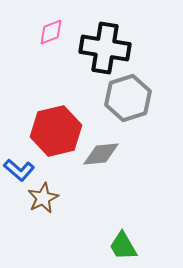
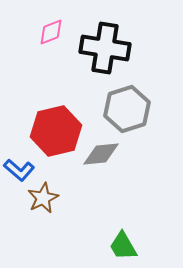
gray hexagon: moved 1 px left, 11 px down
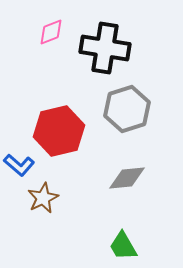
red hexagon: moved 3 px right
gray diamond: moved 26 px right, 24 px down
blue L-shape: moved 5 px up
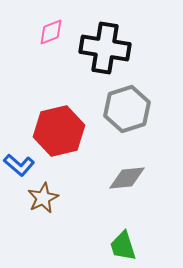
green trapezoid: rotated 12 degrees clockwise
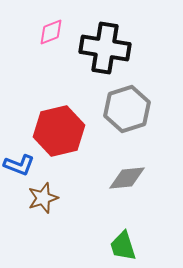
blue L-shape: rotated 20 degrees counterclockwise
brown star: rotated 8 degrees clockwise
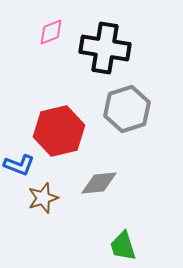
gray diamond: moved 28 px left, 5 px down
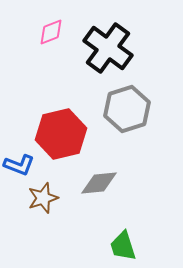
black cross: moved 3 px right; rotated 27 degrees clockwise
red hexagon: moved 2 px right, 3 px down
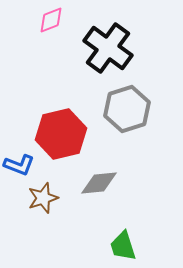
pink diamond: moved 12 px up
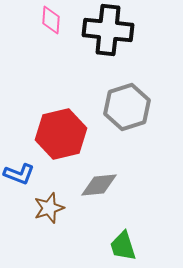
pink diamond: rotated 64 degrees counterclockwise
black cross: moved 18 px up; rotated 30 degrees counterclockwise
gray hexagon: moved 2 px up
blue L-shape: moved 9 px down
gray diamond: moved 2 px down
brown star: moved 6 px right, 10 px down
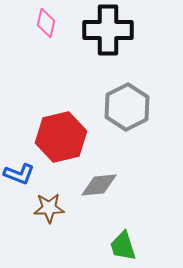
pink diamond: moved 5 px left, 3 px down; rotated 8 degrees clockwise
black cross: rotated 6 degrees counterclockwise
gray hexagon: rotated 9 degrees counterclockwise
red hexagon: moved 3 px down
brown star: rotated 16 degrees clockwise
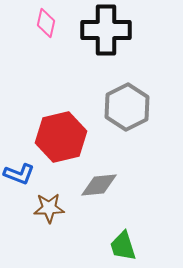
black cross: moved 2 px left
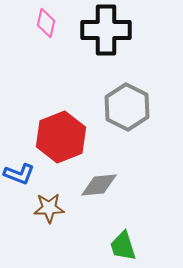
gray hexagon: rotated 6 degrees counterclockwise
red hexagon: rotated 9 degrees counterclockwise
